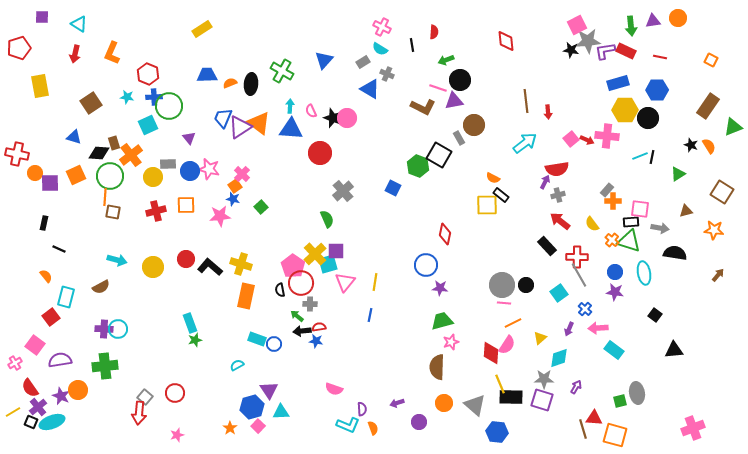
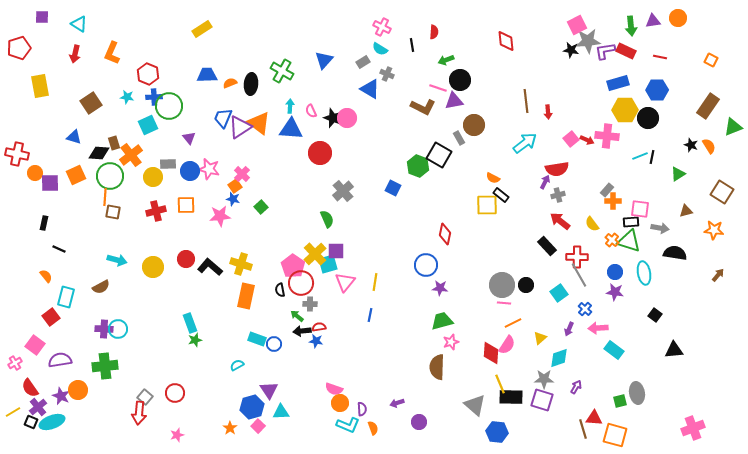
orange circle at (444, 403): moved 104 px left
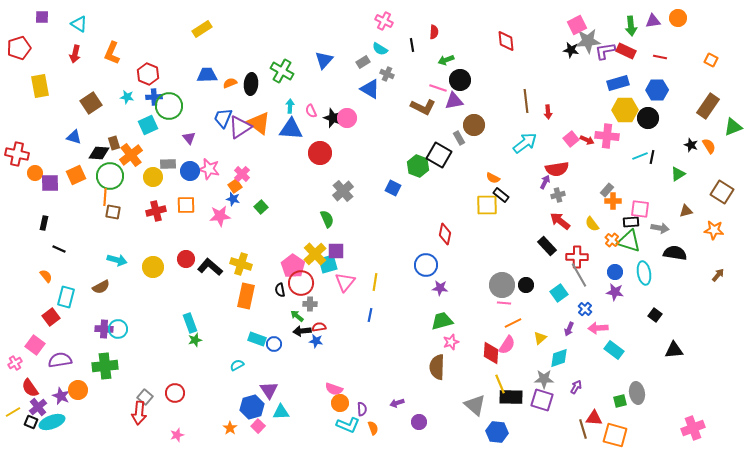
pink cross at (382, 27): moved 2 px right, 6 px up
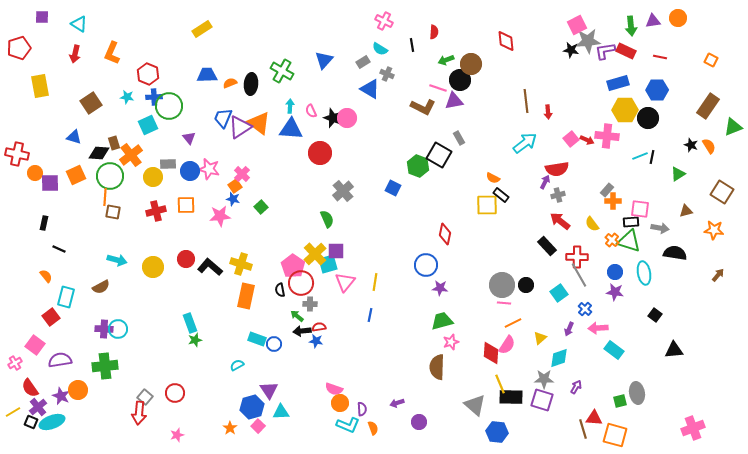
brown circle at (474, 125): moved 3 px left, 61 px up
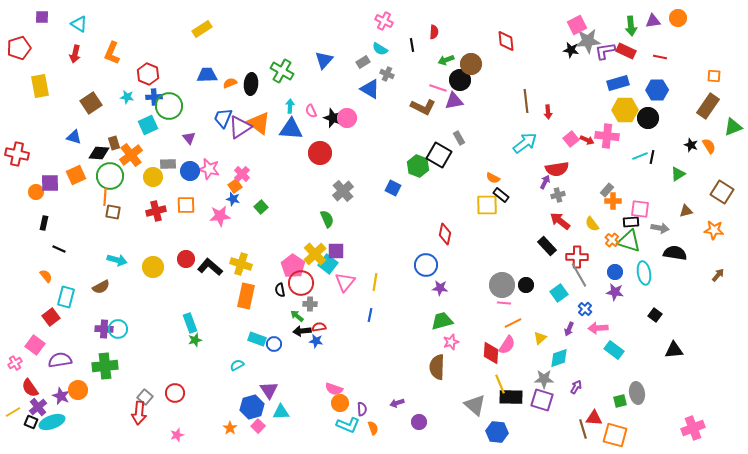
orange square at (711, 60): moved 3 px right, 16 px down; rotated 24 degrees counterclockwise
orange circle at (35, 173): moved 1 px right, 19 px down
cyan square at (328, 264): rotated 36 degrees counterclockwise
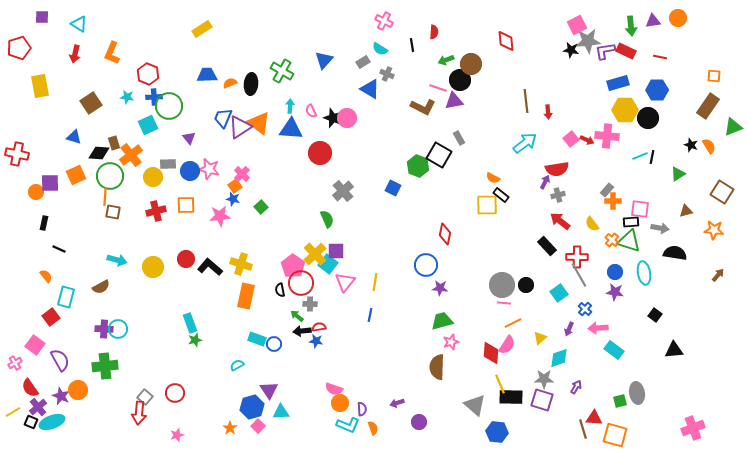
purple semicircle at (60, 360): rotated 70 degrees clockwise
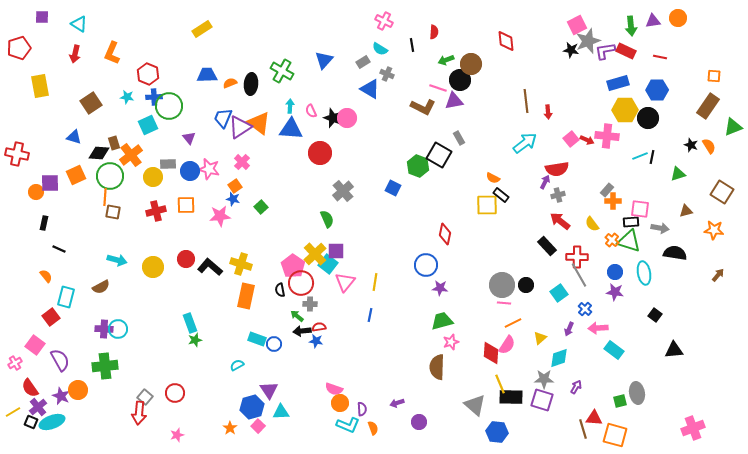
gray star at (588, 41): rotated 15 degrees counterclockwise
pink cross at (242, 174): moved 12 px up
green triangle at (678, 174): rotated 14 degrees clockwise
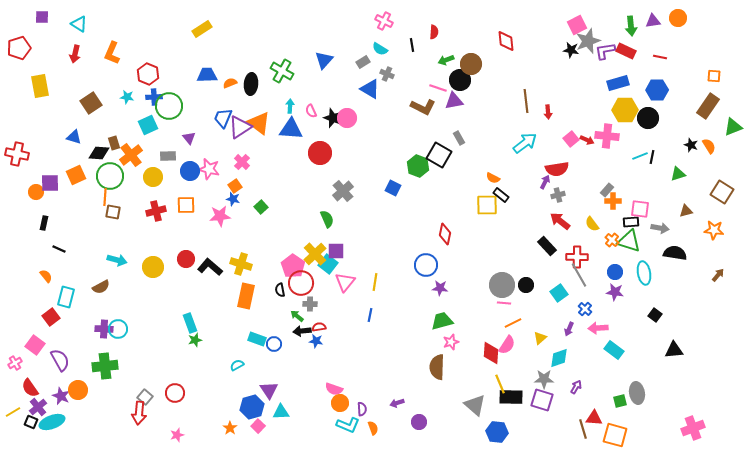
gray rectangle at (168, 164): moved 8 px up
